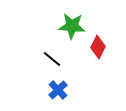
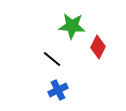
blue cross: rotated 18 degrees clockwise
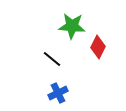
blue cross: moved 3 px down
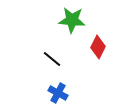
green star: moved 6 px up
blue cross: rotated 36 degrees counterclockwise
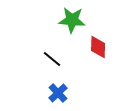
red diamond: rotated 25 degrees counterclockwise
blue cross: rotated 18 degrees clockwise
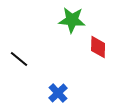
black line: moved 33 px left
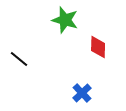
green star: moved 7 px left; rotated 12 degrees clockwise
blue cross: moved 24 px right
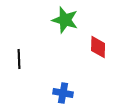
black line: rotated 48 degrees clockwise
blue cross: moved 19 px left; rotated 36 degrees counterclockwise
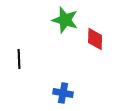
red diamond: moved 3 px left, 8 px up
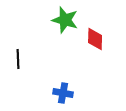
black line: moved 1 px left
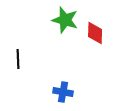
red diamond: moved 6 px up
blue cross: moved 1 px up
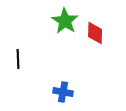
green star: moved 1 px down; rotated 16 degrees clockwise
